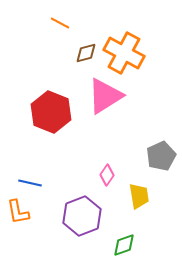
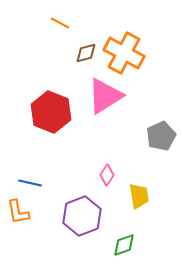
gray pentagon: moved 20 px up
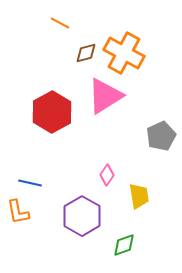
red hexagon: moved 1 px right; rotated 9 degrees clockwise
purple hexagon: rotated 9 degrees counterclockwise
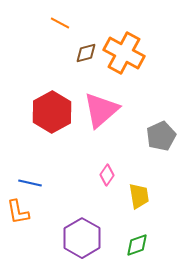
pink triangle: moved 4 px left, 14 px down; rotated 9 degrees counterclockwise
purple hexagon: moved 22 px down
green diamond: moved 13 px right
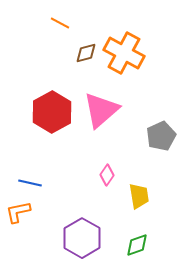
orange L-shape: rotated 88 degrees clockwise
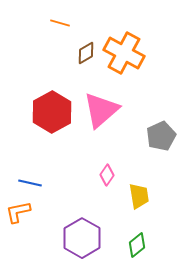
orange line: rotated 12 degrees counterclockwise
brown diamond: rotated 15 degrees counterclockwise
green diamond: rotated 20 degrees counterclockwise
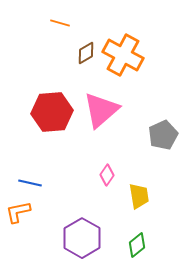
orange cross: moved 1 px left, 2 px down
red hexagon: rotated 24 degrees clockwise
gray pentagon: moved 2 px right, 1 px up
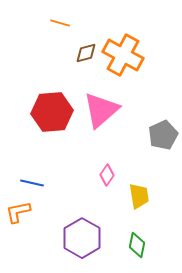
brown diamond: rotated 15 degrees clockwise
blue line: moved 2 px right
green diamond: rotated 40 degrees counterclockwise
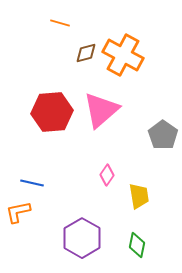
gray pentagon: rotated 12 degrees counterclockwise
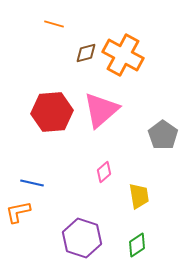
orange line: moved 6 px left, 1 px down
pink diamond: moved 3 px left, 3 px up; rotated 15 degrees clockwise
purple hexagon: rotated 12 degrees counterclockwise
green diamond: rotated 45 degrees clockwise
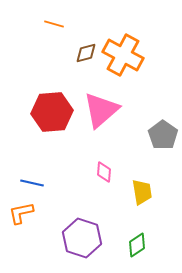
pink diamond: rotated 45 degrees counterclockwise
yellow trapezoid: moved 3 px right, 4 px up
orange L-shape: moved 3 px right, 1 px down
